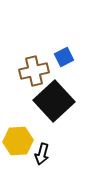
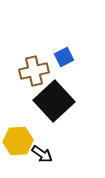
black arrow: rotated 70 degrees counterclockwise
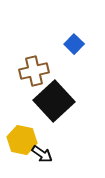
blue square: moved 10 px right, 13 px up; rotated 18 degrees counterclockwise
yellow hexagon: moved 4 px right, 1 px up; rotated 16 degrees clockwise
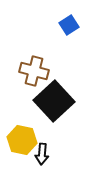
blue square: moved 5 px left, 19 px up; rotated 12 degrees clockwise
brown cross: rotated 28 degrees clockwise
black arrow: rotated 60 degrees clockwise
